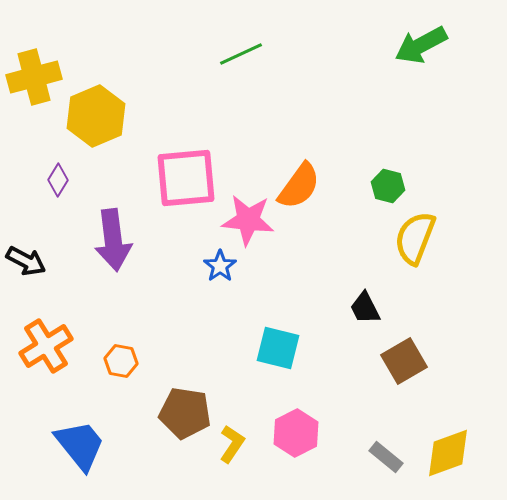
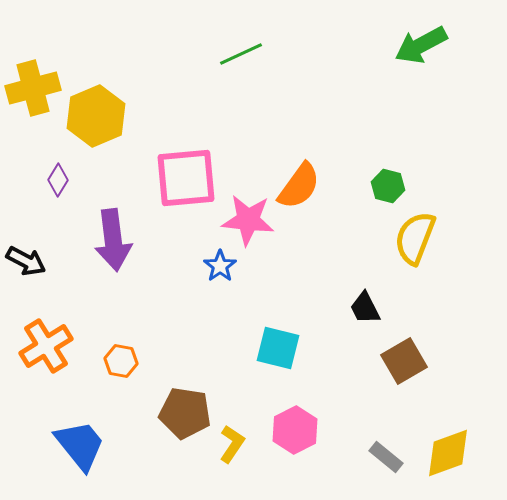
yellow cross: moved 1 px left, 11 px down
pink hexagon: moved 1 px left, 3 px up
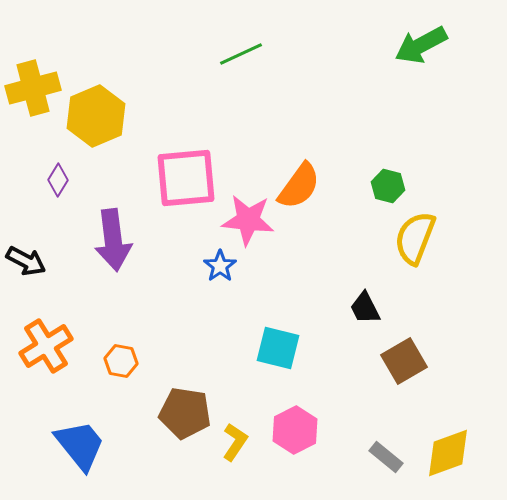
yellow L-shape: moved 3 px right, 2 px up
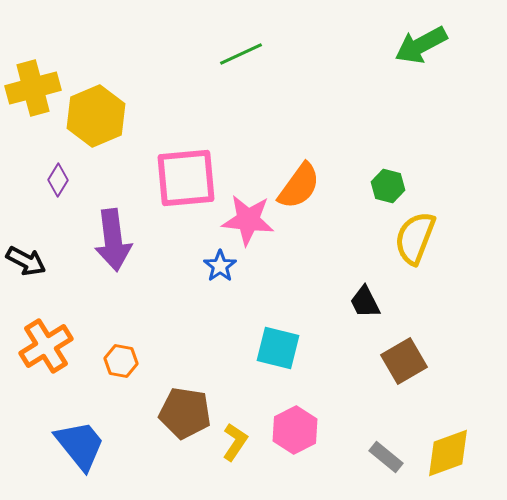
black trapezoid: moved 6 px up
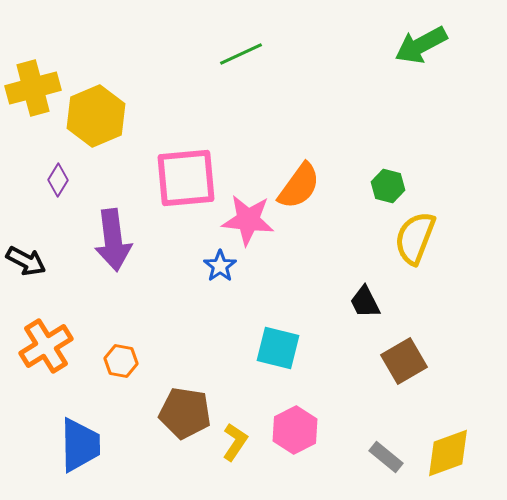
blue trapezoid: rotated 38 degrees clockwise
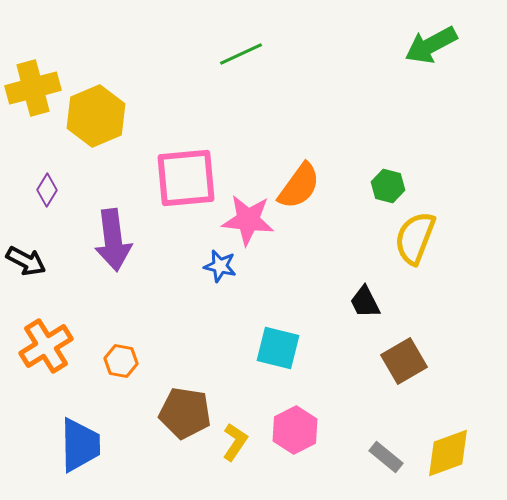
green arrow: moved 10 px right
purple diamond: moved 11 px left, 10 px down
blue star: rotated 24 degrees counterclockwise
